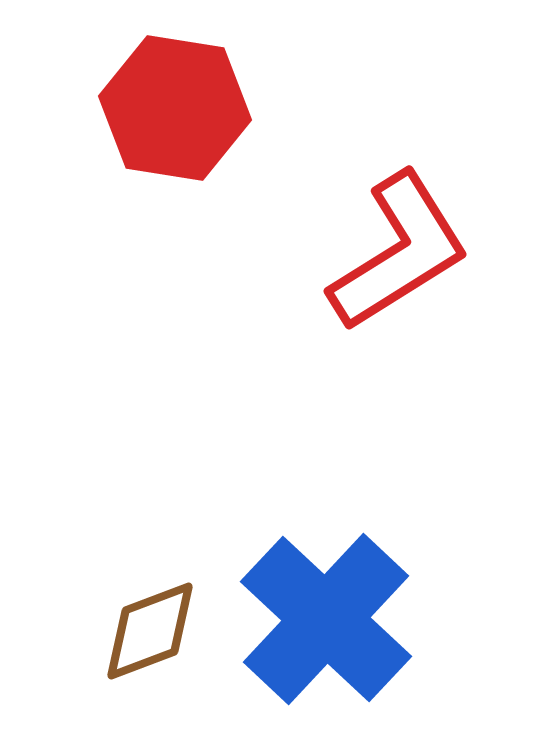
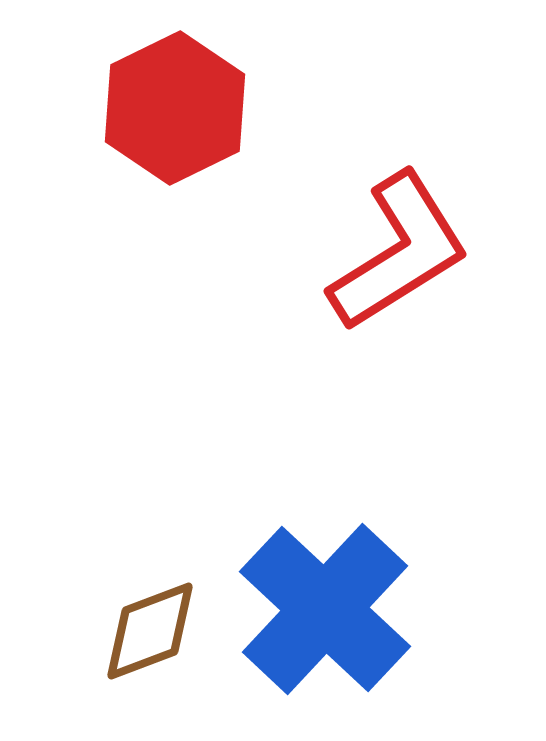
red hexagon: rotated 25 degrees clockwise
blue cross: moved 1 px left, 10 px up
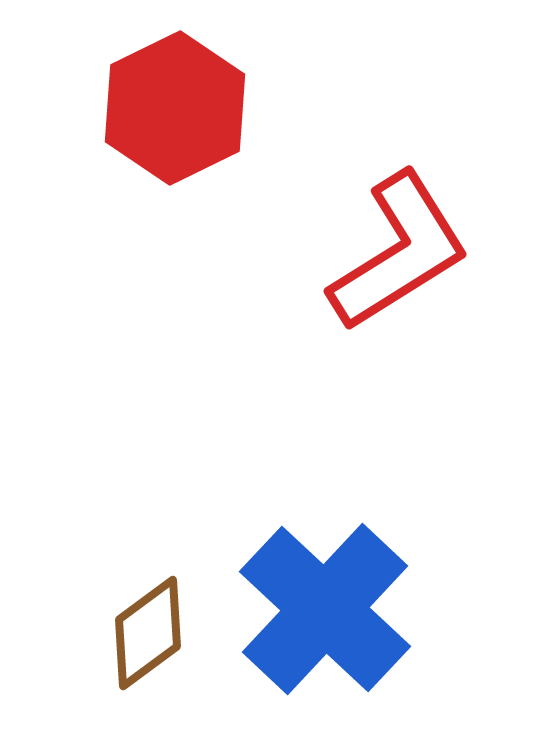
brown diamond: moved 2 px left, 2 px down; rotated 16 degrees counterclockwise
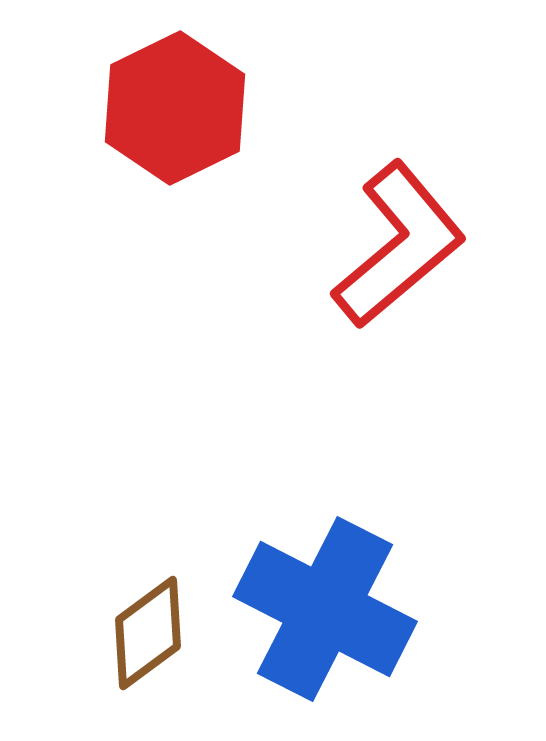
red L-shape: moved 7 px up; rotated 8 degrees counterclockwise
blue cross: rotated 16 degrees counterclockwise
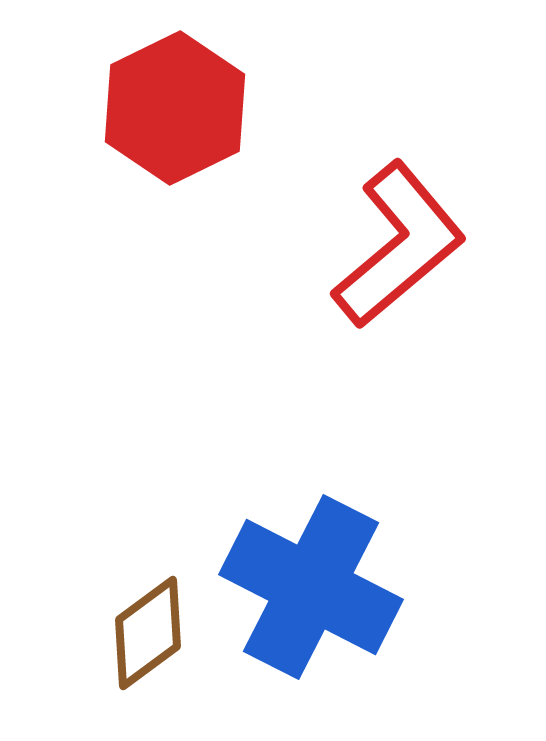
blue cross: moved 14 px left, 22 px up
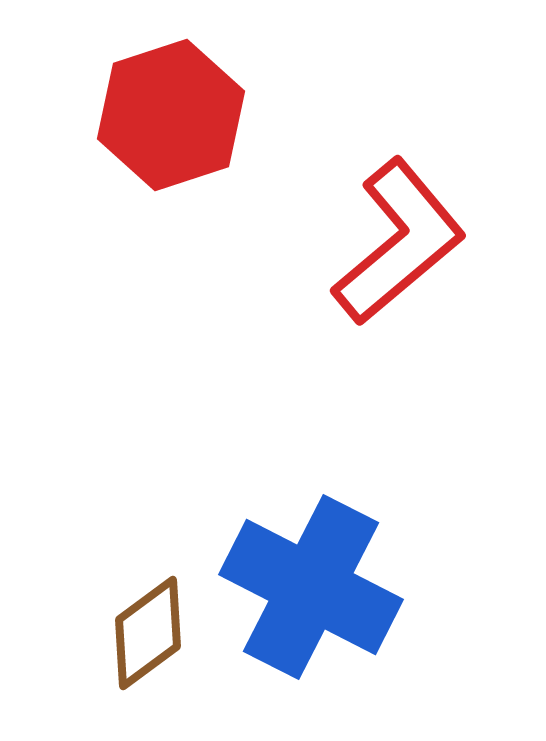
red hexagon: moved 4 px left, 7 px down; rotated 8 degrees clockwise
red L-shape: moved 3 px up
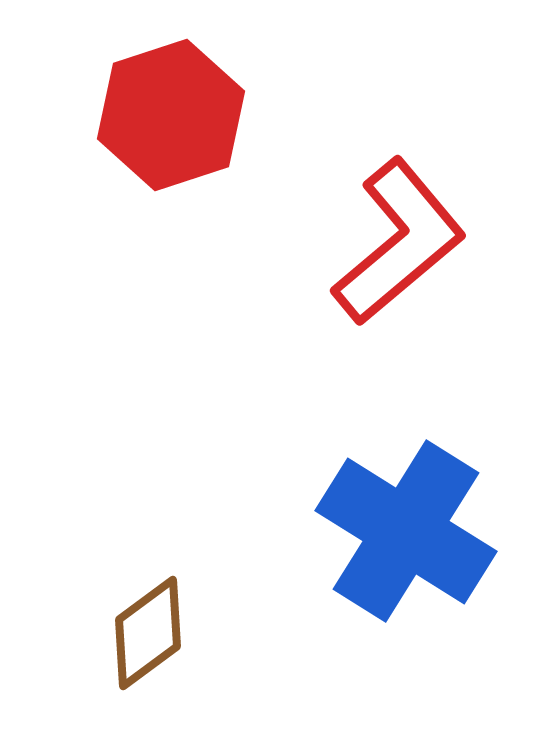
blue cross: moved 95 px right, 56 px up; rotated 5 degrees clockwise
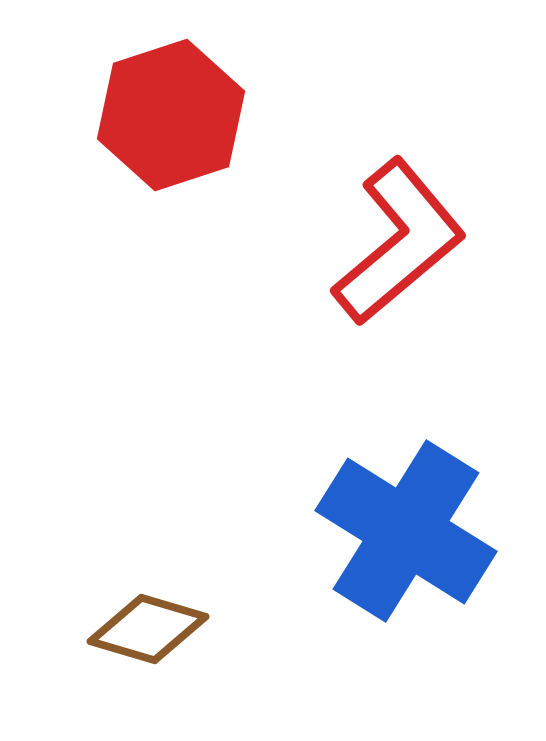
brown diamond: moved 4 px up; rotated 53 degrees clockwise
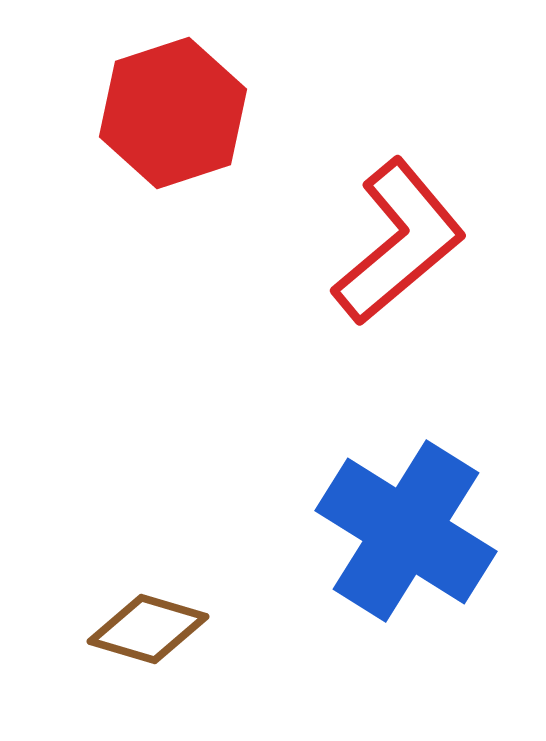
red hexagon: moved 2 px right, 2 px up
